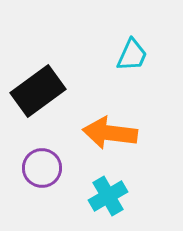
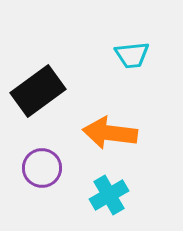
cyan trapezoid: rotated 60 degrees clockwise
cyan cross: moved 1 px right, 1 px up
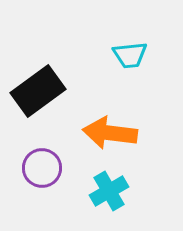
cyan trapezoid: moved 2 px left
cyan cross: moved 4 px up
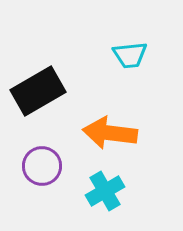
black rectangle: rotated 6 degrees clockwise
purple circle: moved 2 px up
cyan cross: moved 4 px left
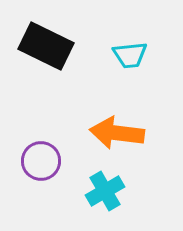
black rectangle: moved 8 px right, 45 px up; rotated 56 degrees clockwise
orange arrow: moved 7 px right
purple circle: moved 1 px left, 5 px up
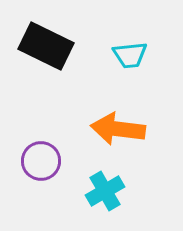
orange arrow: moved 1 px right, 4 px up
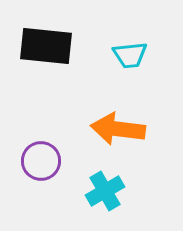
black rectangle: rotated 20 degrees counterclockwise
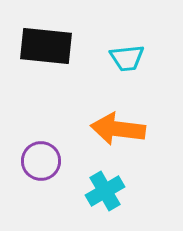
cyan trapezoid: moved 3 px left, 3 px down
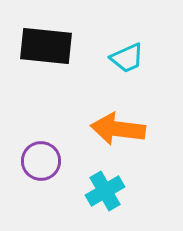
cyan trapezoid: rotated 18 degrees counterclockwise
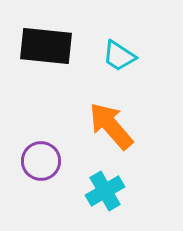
cyan trapezoid: moved 8 px left, 2 px up; rotated 57 degrees clockwise
orange arrow: moved 7 px left, 3 px up; rotated 42 degrees clockwise
